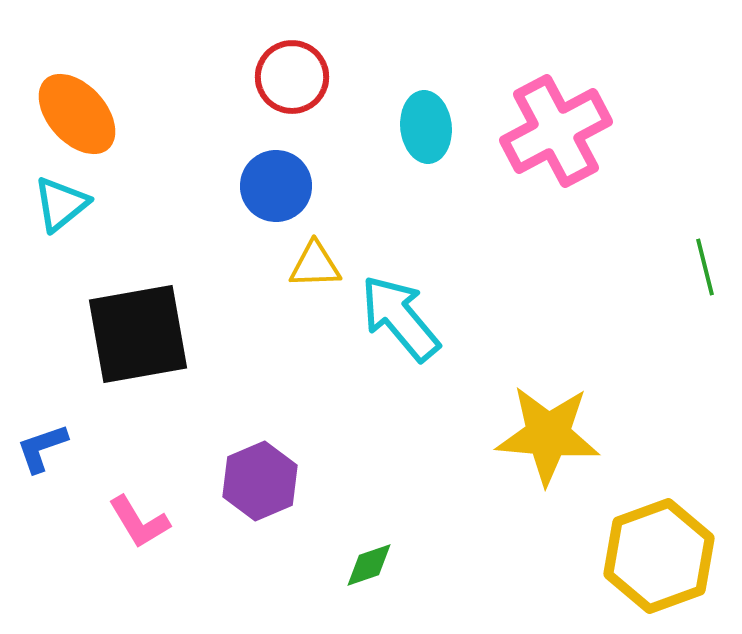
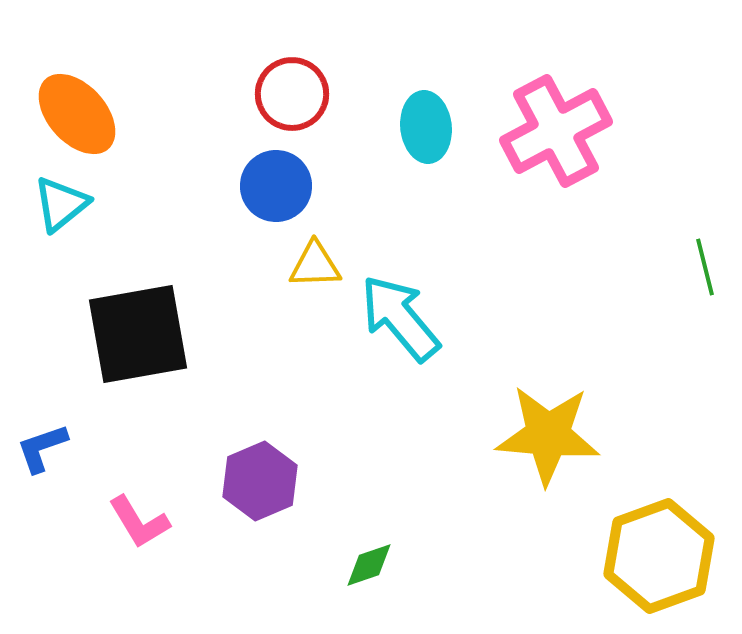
red circle: moved 17 px down
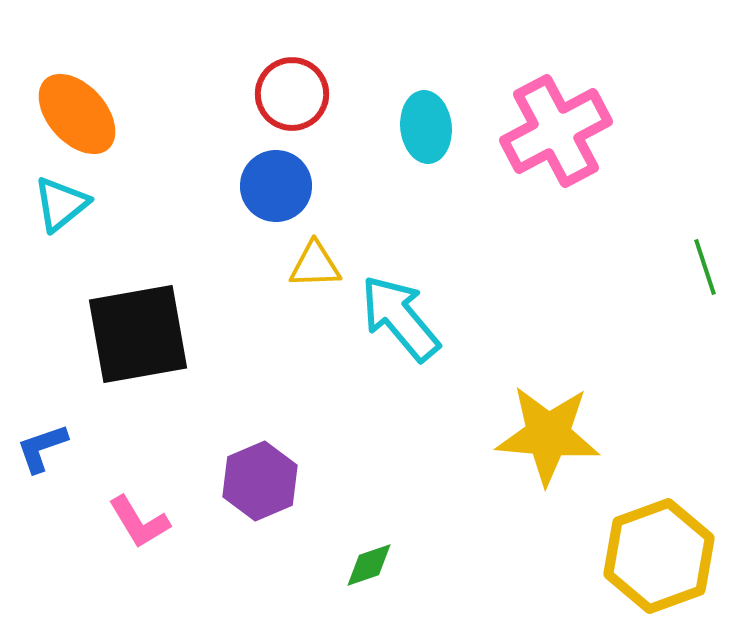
green line: rotated 4 degrees counterclockwise
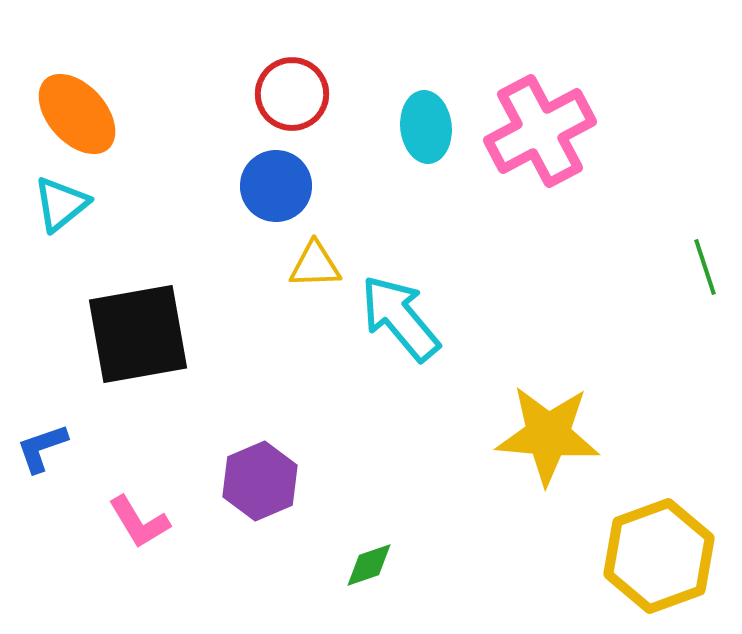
pink cross: moved 16 px left
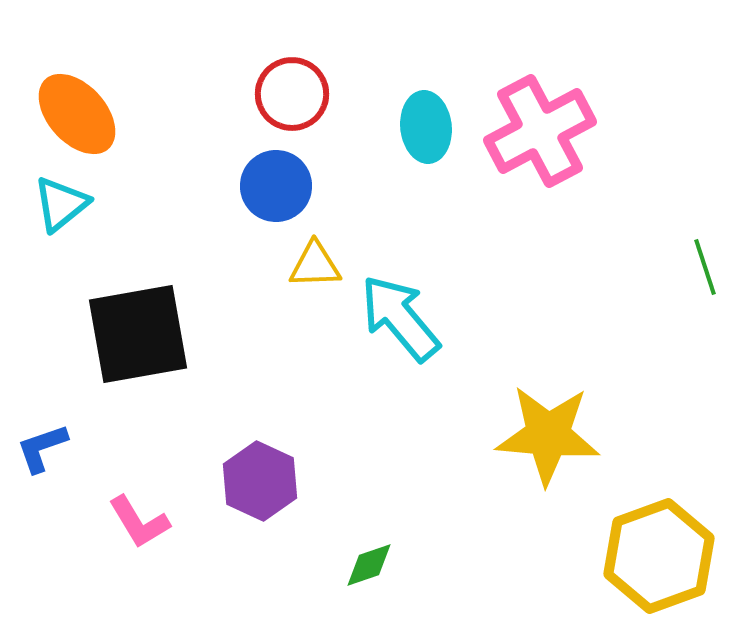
purple hexagon: rotated 12 degrees counterclockwise
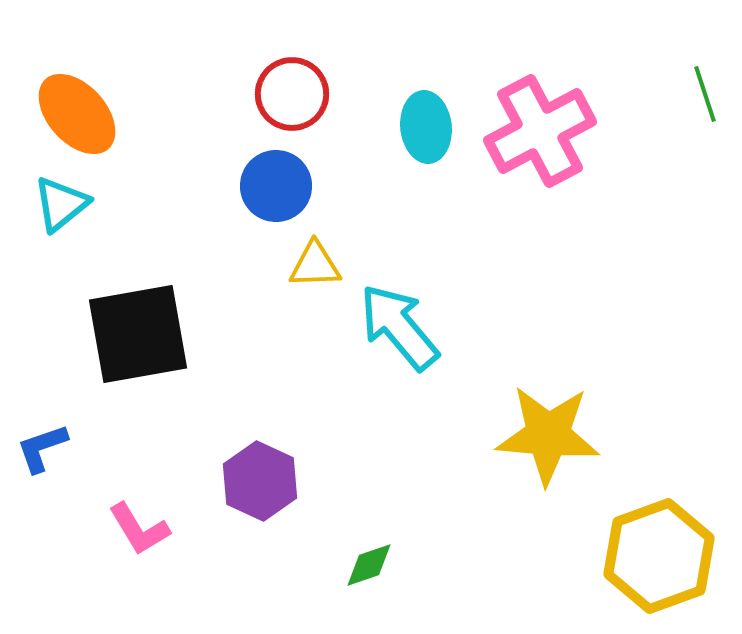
green line: moved 173 px up
cyan arrow: moved 1 px left, 9 px down
pink L-shape: moved 7 px down
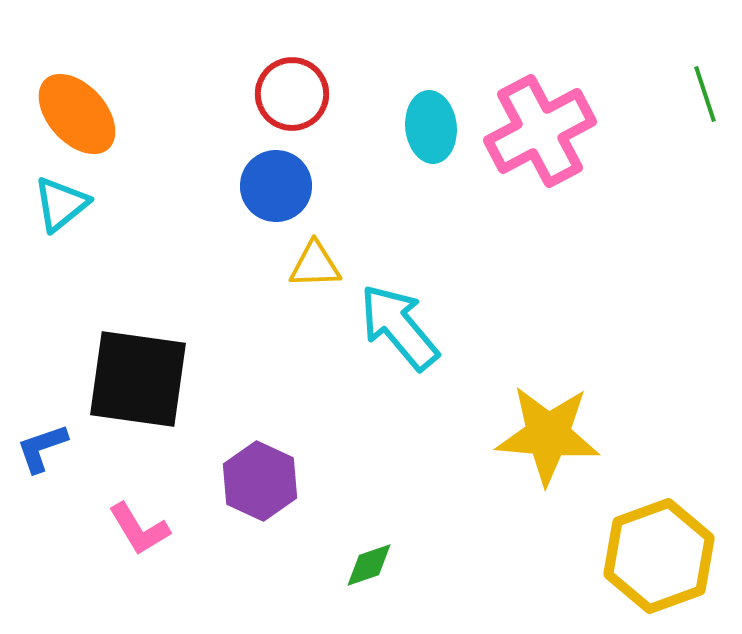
cyan ellipse: moved 5 px right
black square: moved 45 px down; rotated 18 degrees clockwise
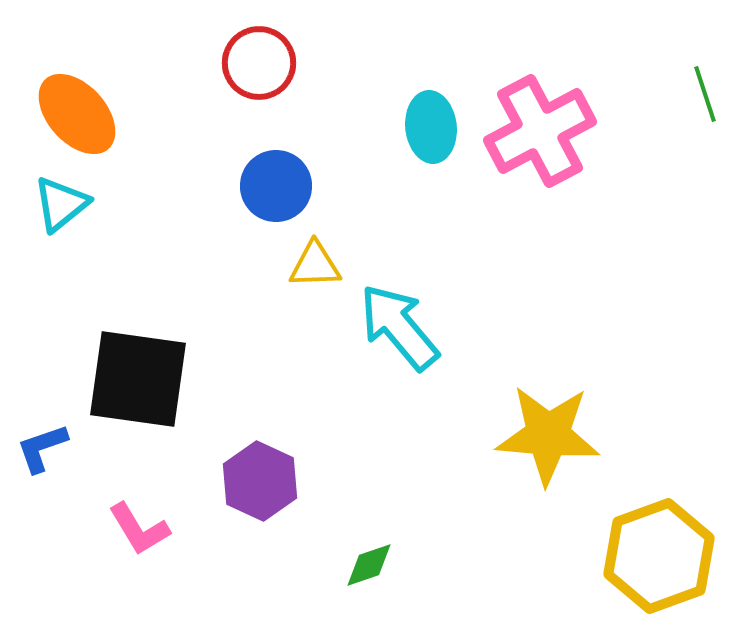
red circle: moved 33 px left, 31 px up
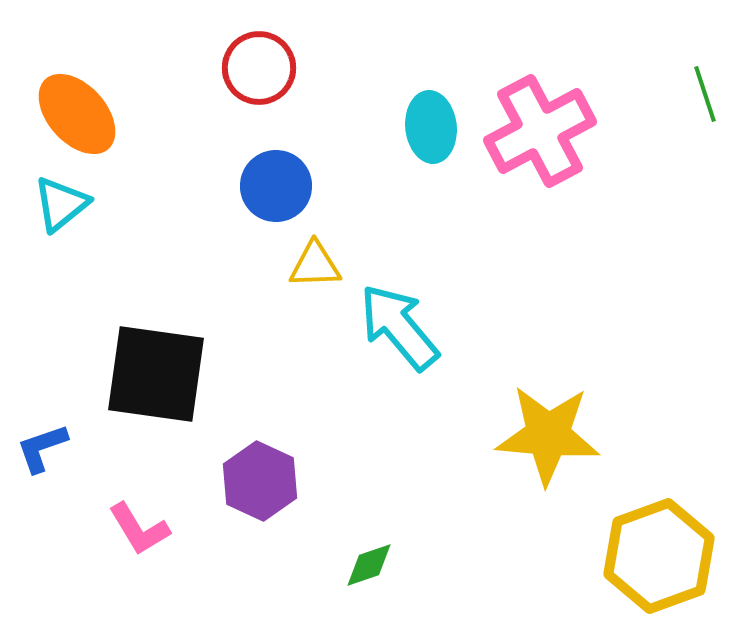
red circle: moved 5 px down
black square: moved 18 px right, 5 px up
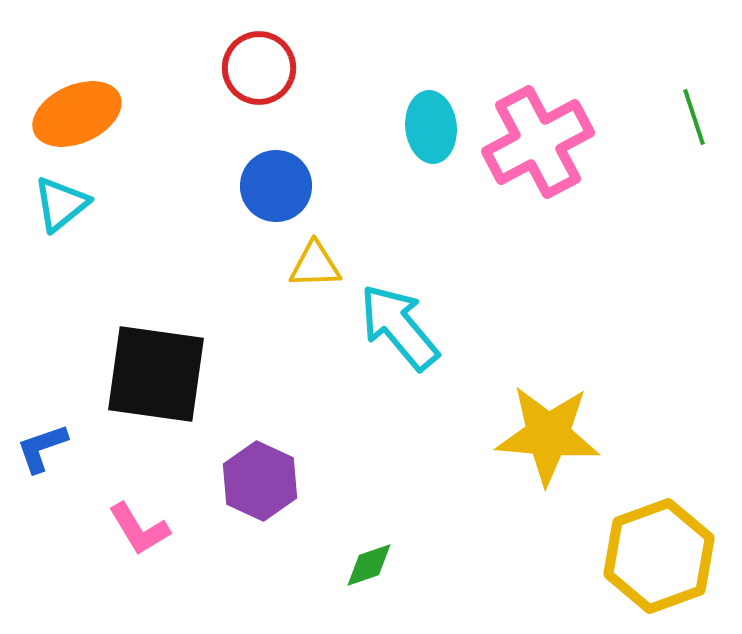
green line: moved 11 px left, 23 px down
orange ellipse: rotated 72 degrees counterclockwise
pink cross: moved 2 px left, 11 px down
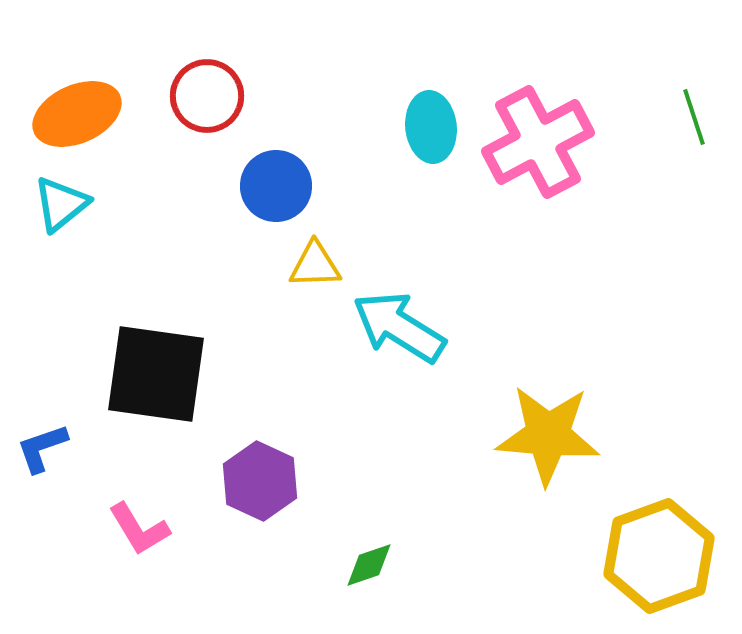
red circle: moved 52 px left, 28 px down
cyan arrow: rotated 18 degrees counterclockwise
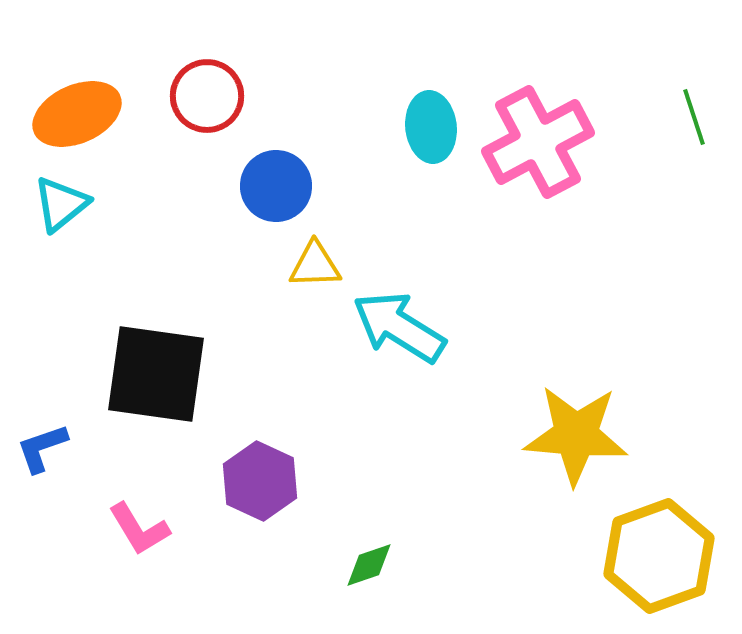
yellow star: moved 28 px right
